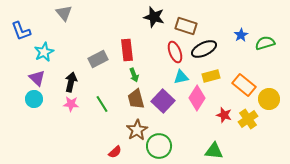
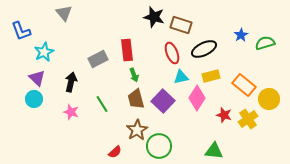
brown rectangle: moved 5 px left, 1 px up
red ellipse: moved 3 px left, 1 px down
pink star: moved 8 px down; rotated 14 degrees clockwise
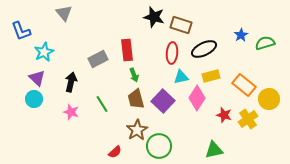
red ellipse: rotated 25 degrees clockwise
green triangle: moved 1 px up; rotated 18 degrees counterclockwise
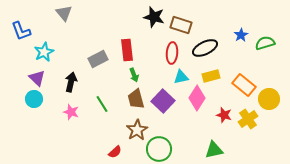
black ellipse: moved 1 px right, 1 px up
green circle: moved 3 px down
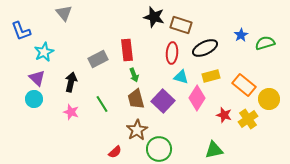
cyan triangle: rotated 28 degrees clockwise
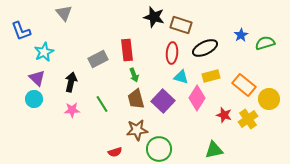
pink star: moved 1 px right, 2 px up; rotated 21 degrees counterclockwise
brown star: rotated 25 degrees clockwise
red semicircle: rotated 24 degrees clockwise
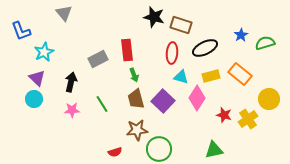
orange rectangle: moved 4 px left, 11 px up
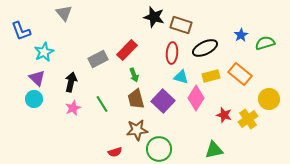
red rectangle: rotated 50 degrees clockwise
pink diamond: moved 1 px left
pink star: moved 1 px right, 2 px up; rotated 21 degrees counterclockwise
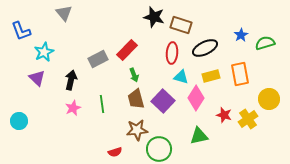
orange rectangle: rotated 40 degrees clockwise
black arrow: moved 2 px up
cyan circle: moved 15 px left, 22 px down
green line: rotated 24 degrees clockwise
green triangle: moved 15 px left, 14 px up
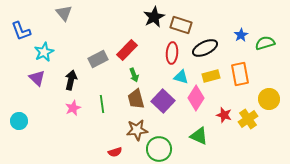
black star: rotated 30 degrees clockwise
green triangle: rotated 36 degrees clockwise
